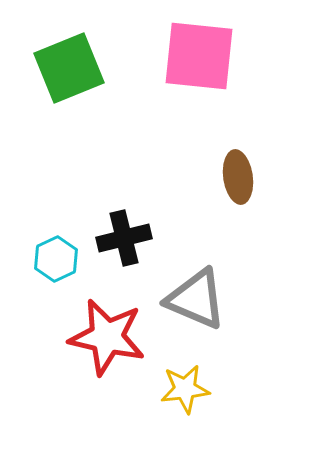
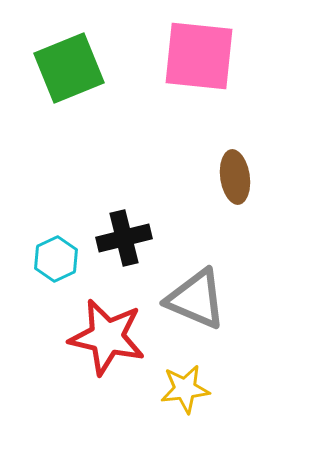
brown ellipse: moved 3 px left
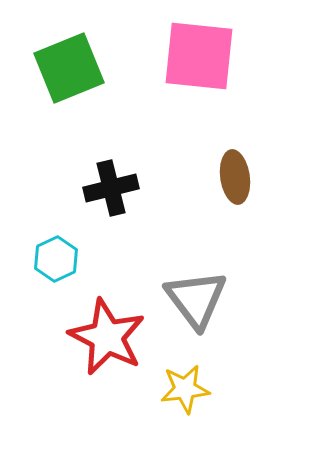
black cross: moved 13 px left, 50 px up
gray triangle: rotated 30 degrees clockwise
red star: rotated 14 degrees clockwise
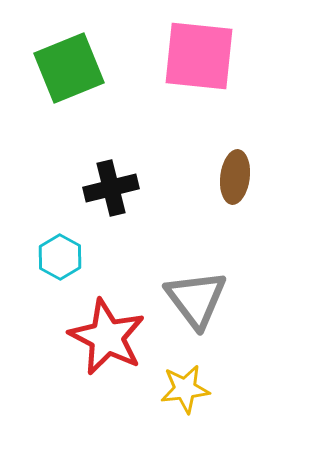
brown ellipse: rotated 15 degrees clockwise
cyan hexagon: moved 4 px right, 2 px up; rotated 6 degrees counterclockwise
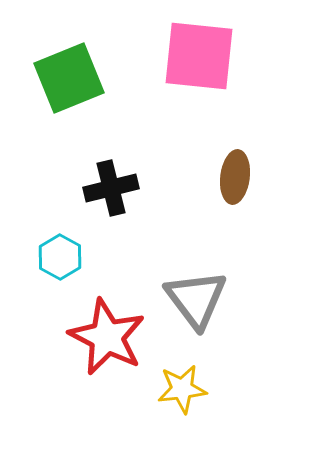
green square: moved 10 px down
yellow star: moved 3 px left
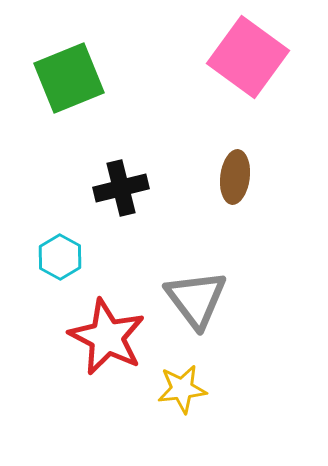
pink square: moved 49 px right, 1 px down; rotated 30 degrees clockwise
black cross: moved 10 px right
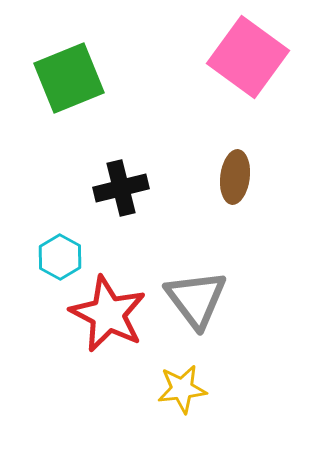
red star: moved 1 px right, 23 px up
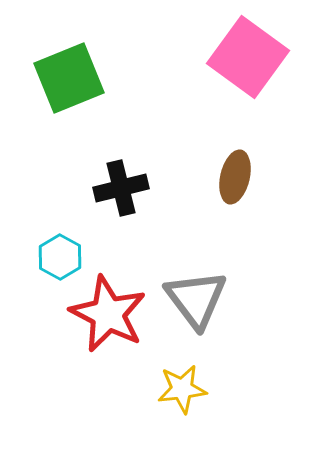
brown ellipse: rotated 6 degrees clockwise
